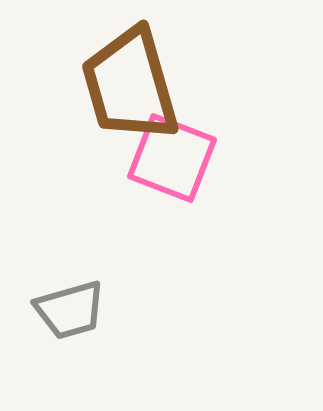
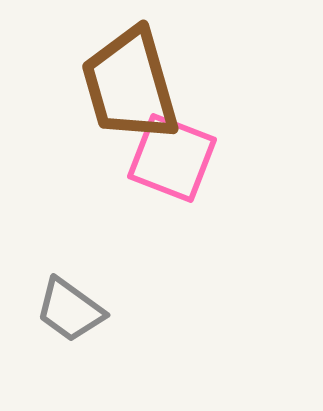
gray trapezoid: rotated 52 degrees clockwise
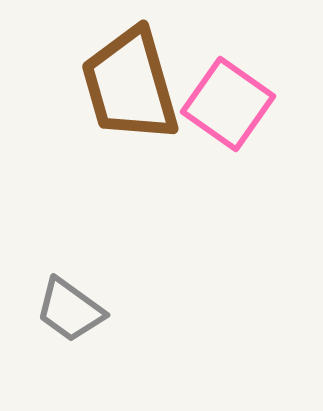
pink square: moved 56 px right, 54 px up; rotated 14 degrees clockwise
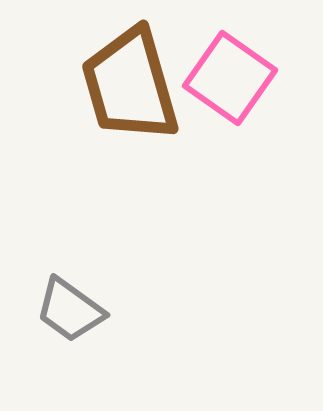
pink square: moved 2 px right, 26 px up
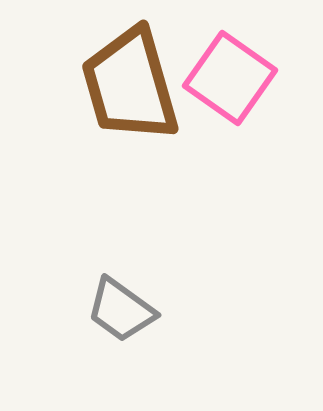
gray trapezoid: moved 51 px right
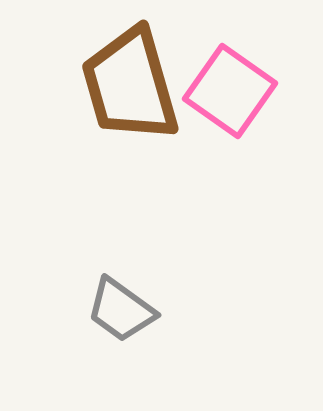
pink square: moved 13 px down
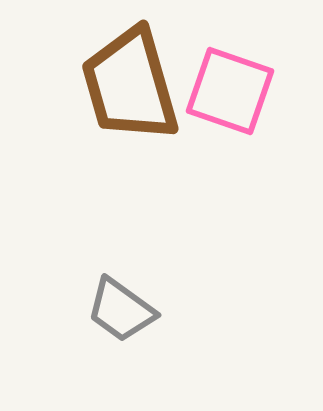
pink square: rotated 16 degrees counterclockwise
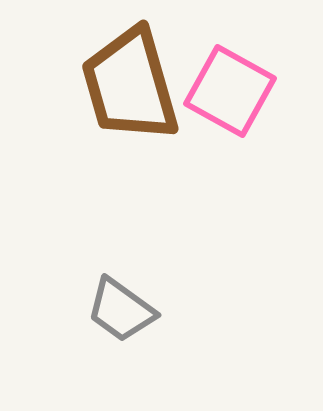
pink square: rotated 10 degrees clockwise
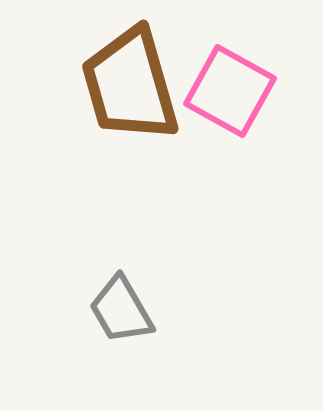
gray trapezoid: rotated 24 degrees clockwise
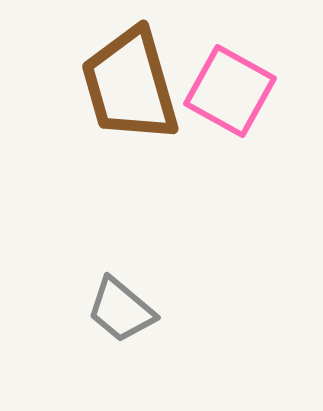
gray trapezoid: rotated 20 degrees counterclockwise
